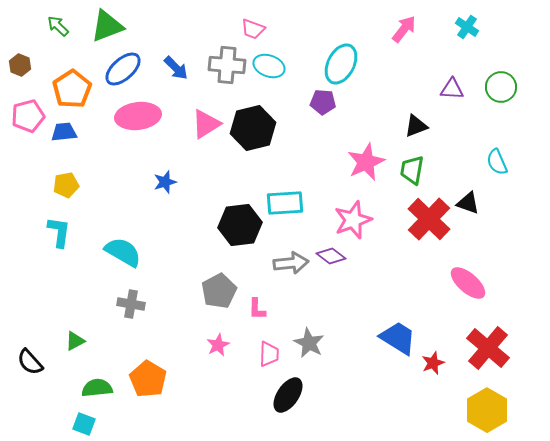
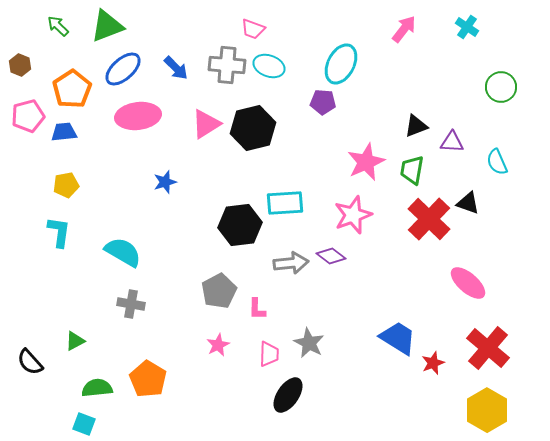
purple triangle at (452, 89): moved 53 px down
pink star at (353, 220): moved 5 px up
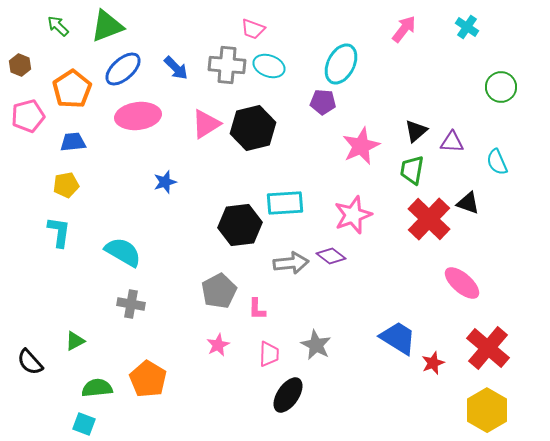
black triangle at (416, 126): moved 5 px down; rotated 20 degrees counterclockwise
blue trapezoid at (64, 132): moved 9 px right, 10 px down
pink star at (366, 162): moved 5 px left, 16 px up
pink ellipse at (468, 283): moved 6 px left
gray star at (309, 343): moved 7 px right, 2 px down
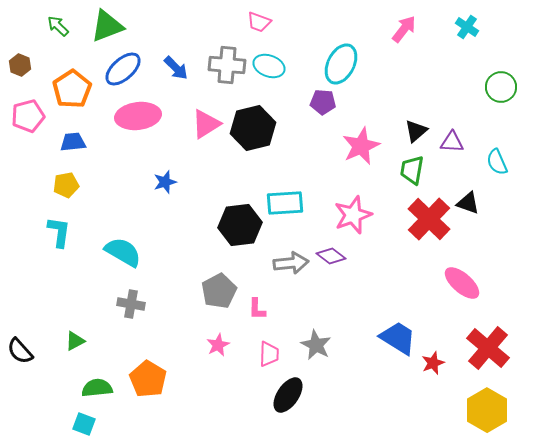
pink trapezoid at (253, 29): moved 6 px right, 7 px up
black semicircle at (30, 362): moved 10 px left, 11 px up
